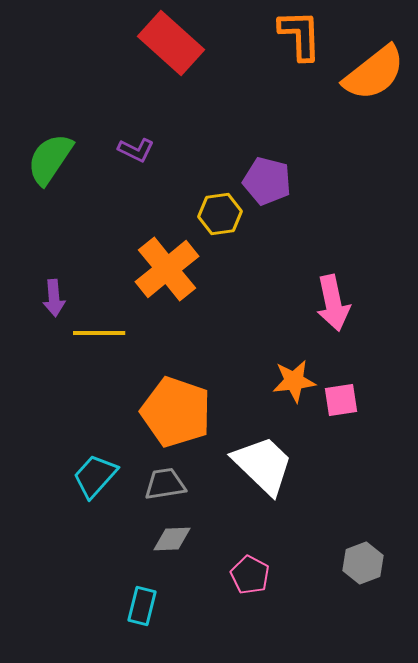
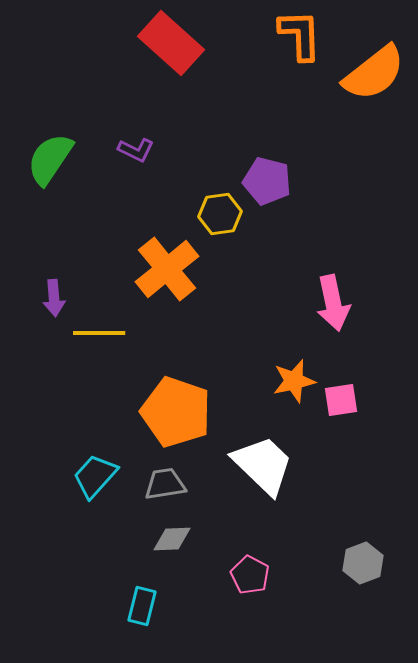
orange star: rotated 6 degrees counterclockwise
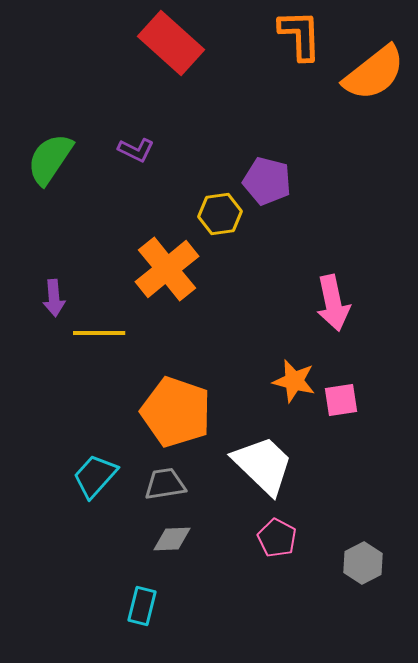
orange star: rotated 27 degrees clockwise
gray hexagon: rotated 6 degrees counterclockwise
pink pentagon: moved 27 px right, 37 px up
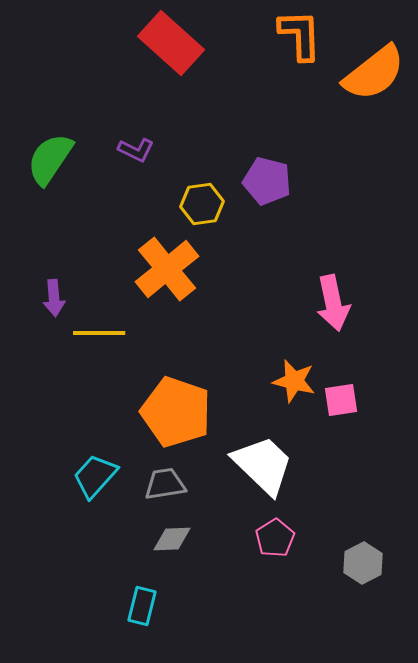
yellow hexagon: moved 18 px left, 10 px up
pink pentagon: moved 2 px left; rotated 12 degrees clockwise
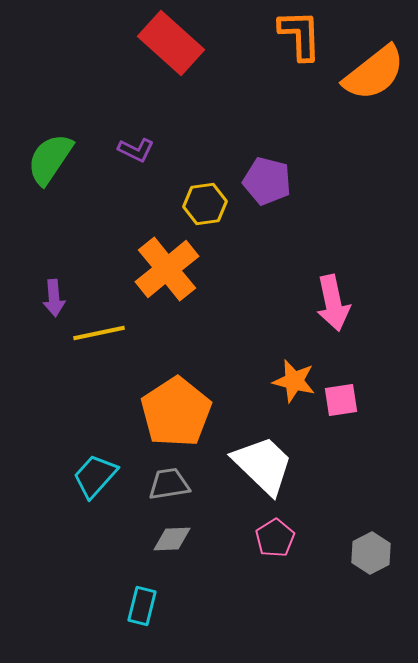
yellow hexagon: moved 3 px right
yellow line: rotated 12 degrees counterclockwise
orange pentagon: rotated 20 degrees clockwise
gray trapezoid: moved 4 px right
gray hexagon: moved 8 px right, 10 px up
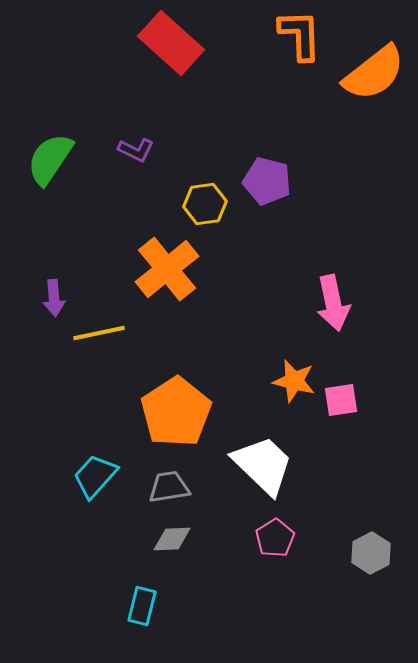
gray trapezoid: moved 3 px down
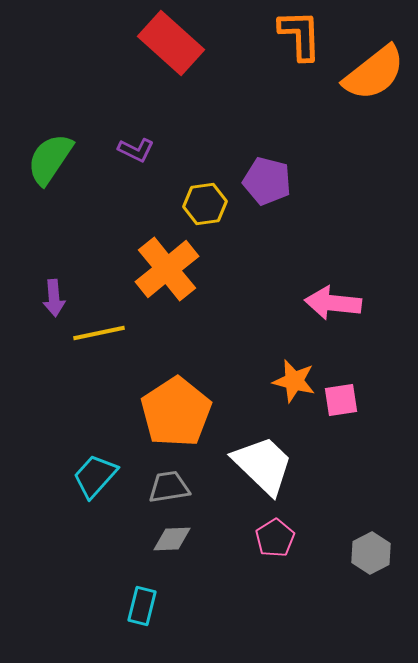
pink arrow: rotated 108 degrees clockwise
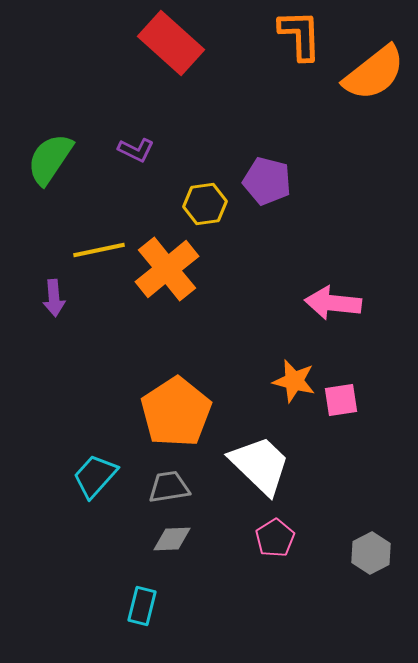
yellow line: moved 83 px up
white trapezoid: moved 3 px left
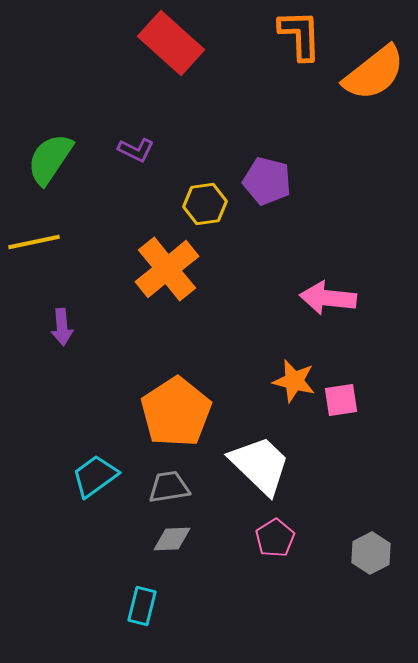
yellow line: moved 65 px left, 8 px up
purple arrow: moved 8 px right, 29 px down
pink arrow: moved 5 px left, 5 px up
cyan trapezoid: rotated 12 degrees clockwise
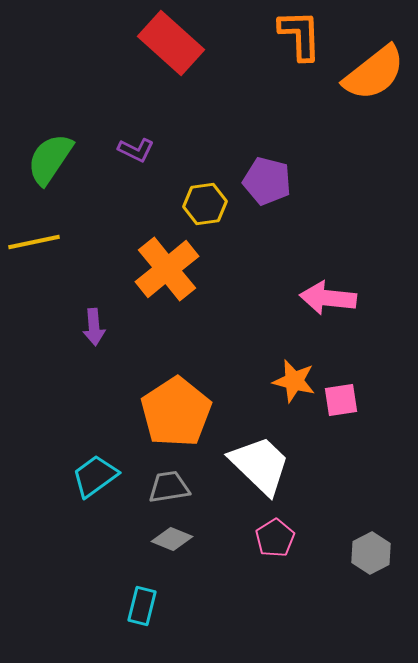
purple arrow: moved 32 px right
gray diamond: rotated 24 degrees clockwise
